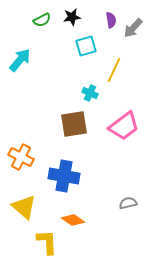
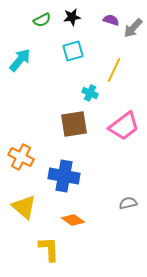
purple semicircle: rotated 63 degrees counterclockwise
cyan square: moved 13 px left, 5 px down
yellow L-shape: moved 2 px right, 7 px down
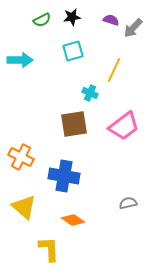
cyan arrow: rotated 50 degrees clockwise
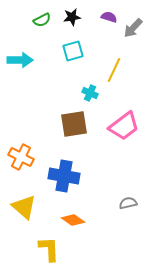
purple semicircle: moved 2 px left, 3 px up
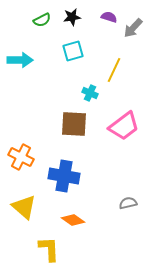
brown square: rotated 12 degrees clockwise
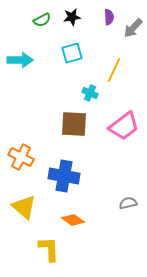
purple semicircle: rotated 70 degrees clockwise
cyan square: moved 1 px left, 2 px down
